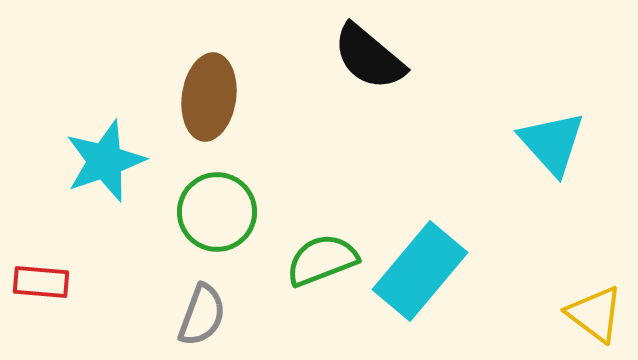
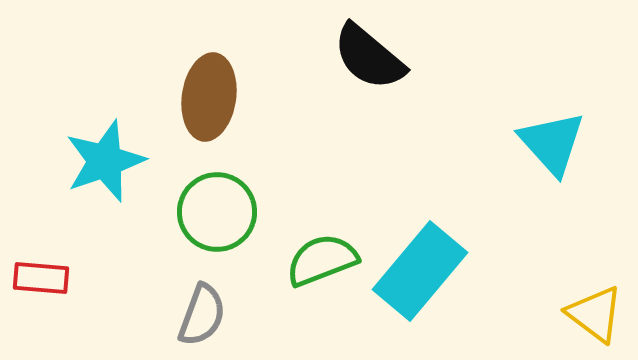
red rectangle: moved 4 px up
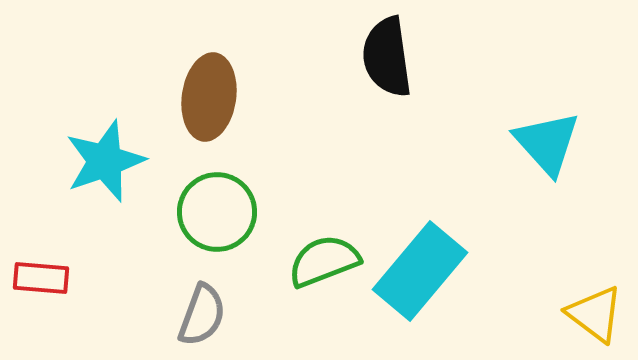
black semicircle: moved 18 px right; rotated 42 degrees clockwise
cyan triangle: moved 5 px left
green semicircle: moved 2 px right, 1 px down
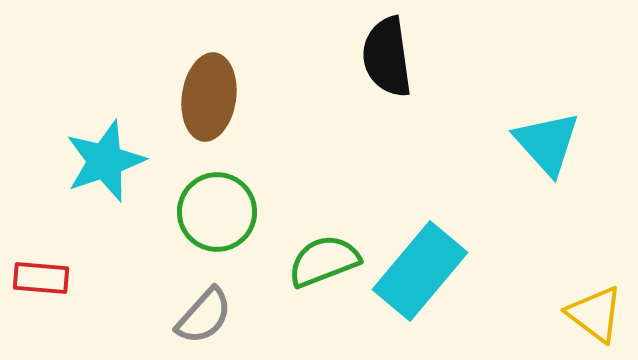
gray semicircle: moved 2 px right, 1 px down; rotated 22 degrees clockwise
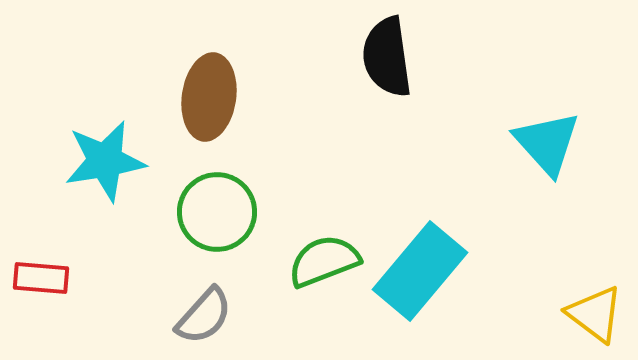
cyan star: rotated 10 degrees clockwise
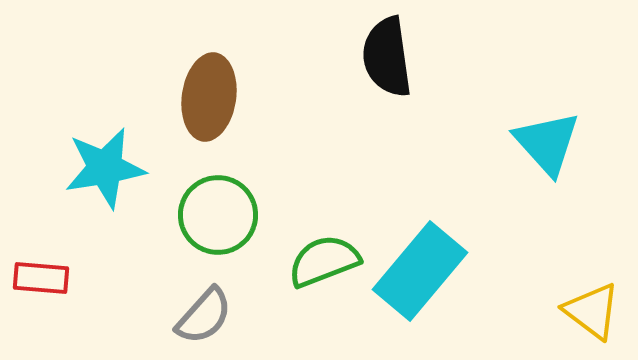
cyan star: moved 7 px down
green circle: moved 1 px right, 3 px down
yellow triangle: moved 3 px left, 3 px up
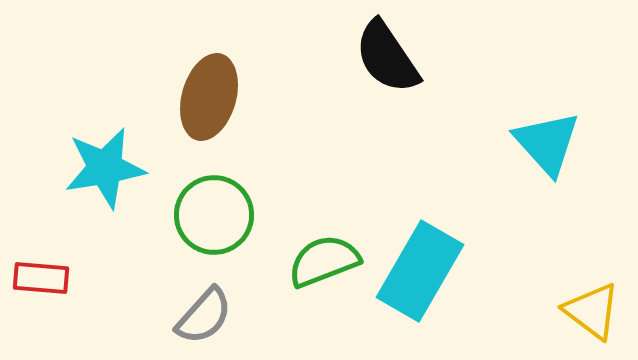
black semicircle: rotated 26 degrees counterclockwise
brown ellipse: rotated 8 degrees clockwise
green circle: moved 4 px left
cyan rectangle: rotated 10 degrees counterclockwise
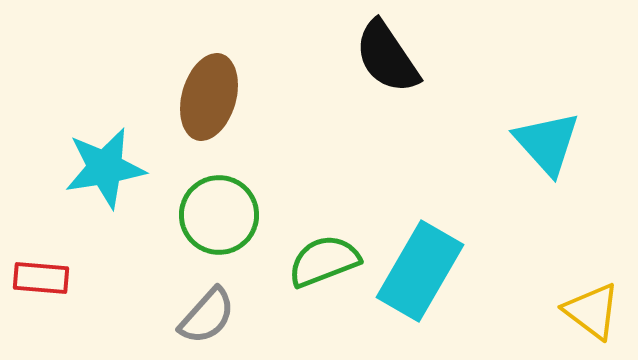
green circle: moved 5 px right
gray semicircle: moved 3 px right
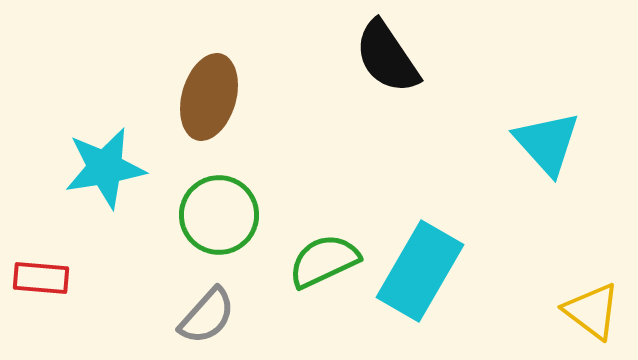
green semicircle: rotated 4 degrees counterclockwise
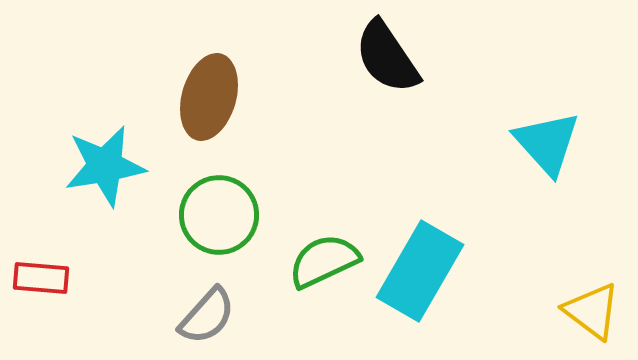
cyan star: moved 2 px up
